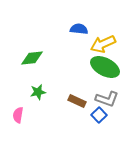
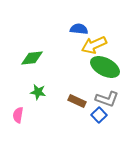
yellow arrow: moved 9 px left, 1 px down
green star: rotated 21 degrees clockwise
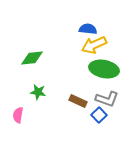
blue semicircle: moved 9 px right
green ellipse: moved 1 px left, 2 px down; rotated 16 degrees counterclockwise
brown rectangle: moved 1 px right
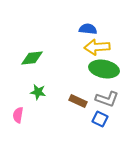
yellow arrow: moved 3 px right, 2 px down; rotated 20 degrees clockwise
blue square: moved 1 px right, 4 px down; rotated 21 degrees counterclockwise
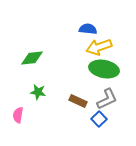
yellow arrow: moved 2 px right; rotated 15 degrees counterclockwise
gray L-shape: rotated 45 degrees counterclockwise
blue square: moved 1 px left; rotated 21 degrees clockwise
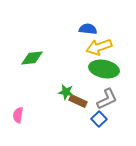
green star: moved 28 px right
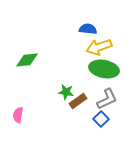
green diamond: moved 5 px left, 2 px down
brown rectangle: rotated 60 degrees counterclockwise
blue square: moved 2 px right
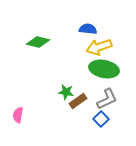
green diamond: moved 11 px right, 18 px up; rotated 20 degrees clockwise
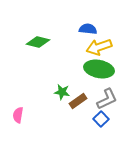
green ellipse: moved 5 px left
green star: moved 4 px left
